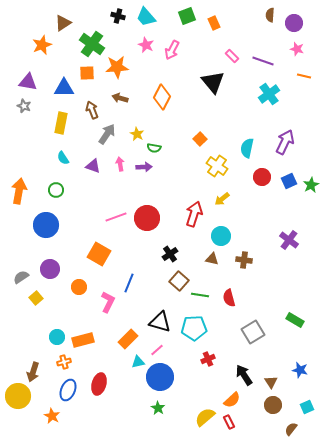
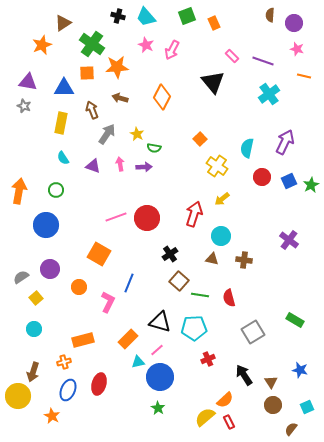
cyan circle at (57, 337): moved 23 px left, 8 px up
orange semicircle at (232, 400): moved 7 px left
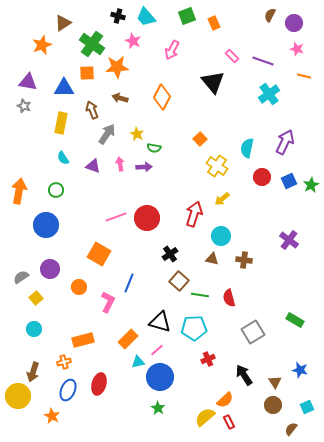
brown semicircle at (270, 15): rotated 24 degrees clockwise
pink star at (146, 45): moved 13 px left, 4 px up
brown triangle at (271, 382): moved 4 px right
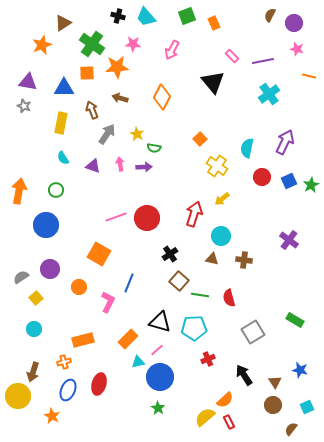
pink star at (133, 41): moved 3 px down; rotated 21 degrees counterclockwise
purple line at (263, 61): rotated 30 degrees counterclockwise
orange line at (304, 76): moved 5 px right
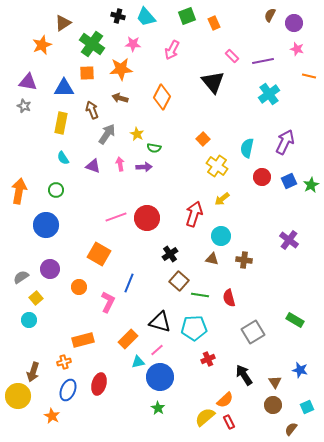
orange star at (117, 67): moved 4 px right, 2 px down
orange square at (200, 139): moved 3 px right
cyan circle at (34, 329): moved 5 px left, 9 px up
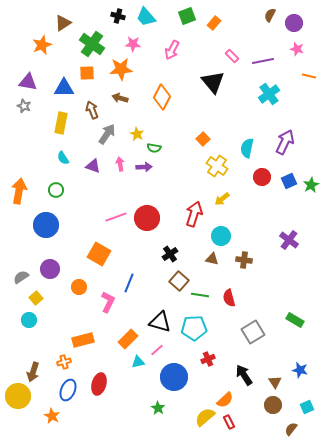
orange rectangle at (214, 23): rotated 64 degrees clockwise
blue circle at (160, 377): moved 14 px right
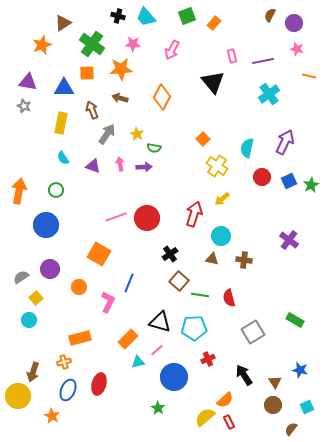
pink rectangle at (232, 56): rotated 32 degrees clockwise
orange rectangle at (83, 340): moved 3 px left, 2 px up
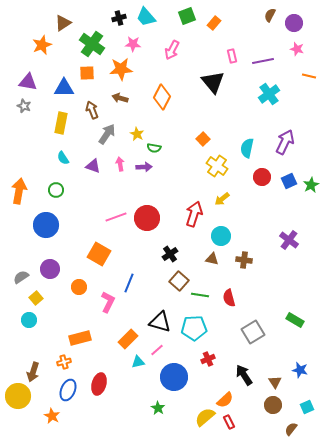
black cross at (118, 16): moved 1 px right, 2 px down; rotated 32 degrees counterclockwise
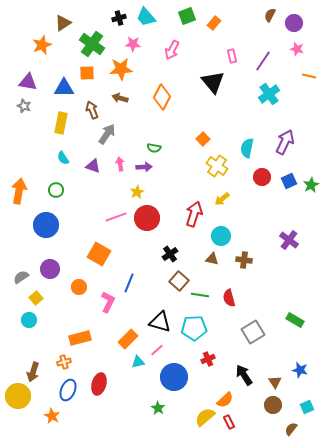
purple line at (263, 61): rotated 45 degrees counterclockwise
yellow star at (137, 134): moved 58 px down; rotated 16 degrees clockwise
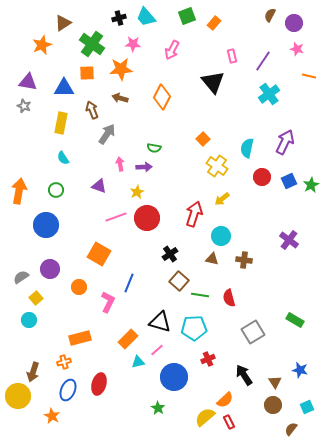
purple triangle at (93, 166): moved 6 px right, 20 px down
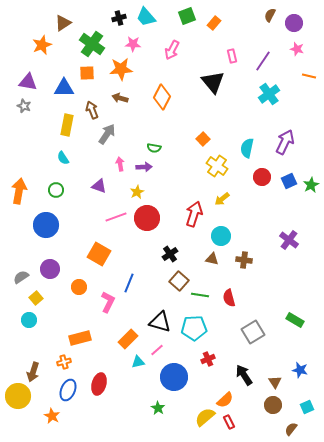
yellow rectangle at (61, 123): moved 6 px right, 2 px down
